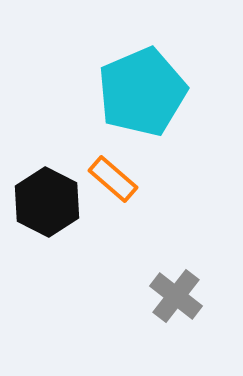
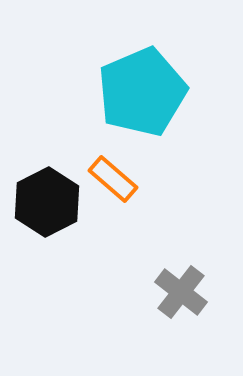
black hexagon: rotated 6 degrees clockwise
gray cross: moved 5 px right, 4 px up
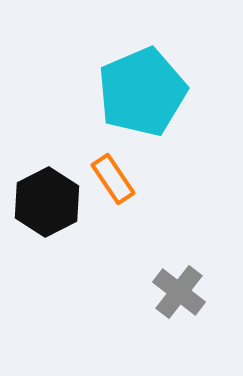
orange rectangle: rotated 15 degrees clockwise
gray cross: moved 2 px left
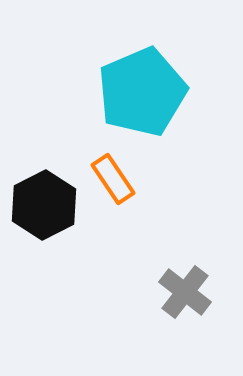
black hexagon: moved 3 px left, 3 px down
gray cross: moved 6 px right
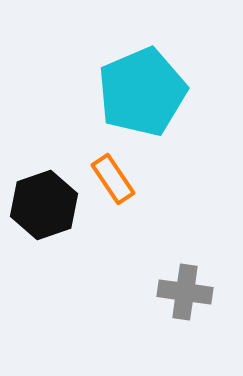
black hexagon: rotated 8 degrees clockwise
gray cross: rotated 30 degrees counterclockwise
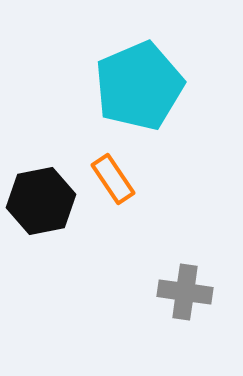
cyan pentagon: moved 3 px left, 6 px up
black hexagon: moved 3 px left, 4 px up; rotated 8 degrees clockwise
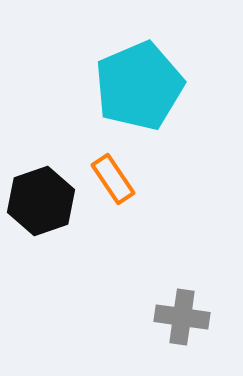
black hexagon: rotated 8 degrees counterclockwise
gray cross: moved 3 px left, 25 px down
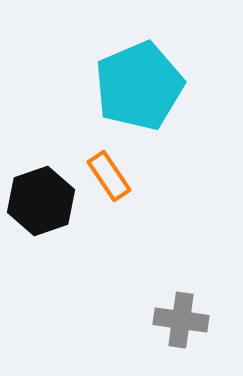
orange rectangle: moved 4 px left, 3 px up
gray cross: moved 1 px left, 3 px down
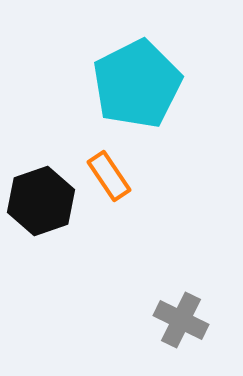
cyan pentagon: moved 2 px left, 2 px up; rotated 4 degrees counterclockwise
gray cross: rotated 18 degrees clockwise
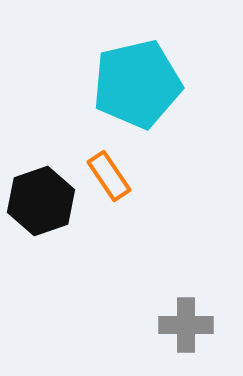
cyan pentagon: rotated 14 degrees clockwise
gray cross: moved 5 px right, 5 px down; rotated 26 degrees counterclockwise
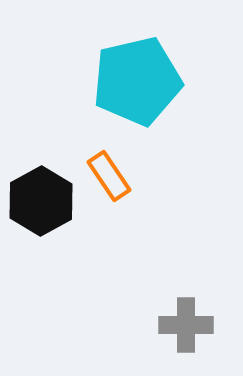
cyan pentagon: moved 3 px up
black hexagon: rotated 10 degrees counterclockwise
